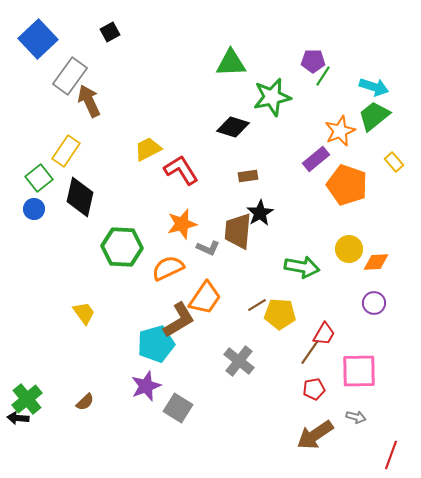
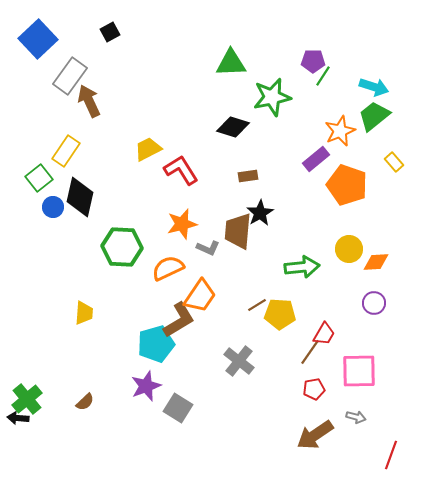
blue circle at (34, 209): moved 19 px right, 2 px up
green arrow at (302, 267): rotated 16 degrees counterclockwise
orange trapezoid at (205, 298): moved 5 px left, 2 px up
yellow trapezoid at (84, 313): rotated 40 degrees clockwise
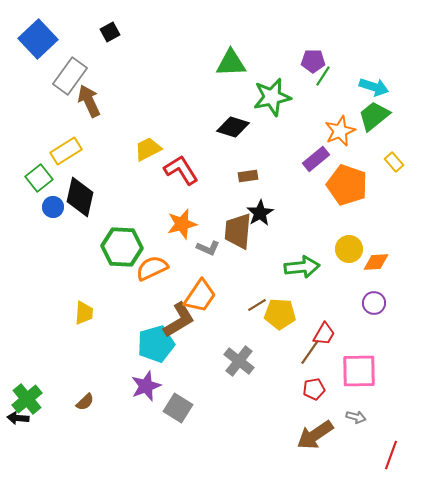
yellow rectangle at (66, 151): rotated 24 degrees clockwise
orange semicircle at (168, 268): moved 16 px left
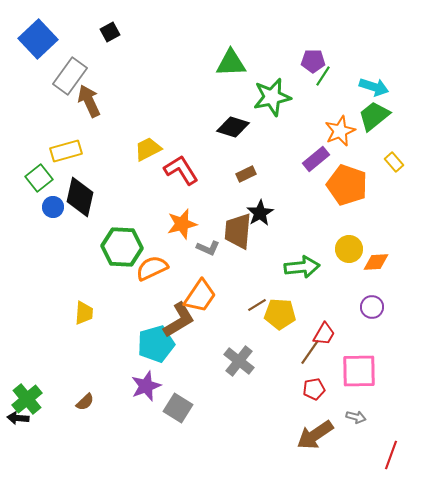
yellow rectangle at (66, 151): rotated 16 degrees clockwise
brown rectangle at (248, 176): moved 2 px left, 2 px up; rotated 18 degrees counterclockwise
purple circle at (374, 303): moved 2 px left, 4 px down
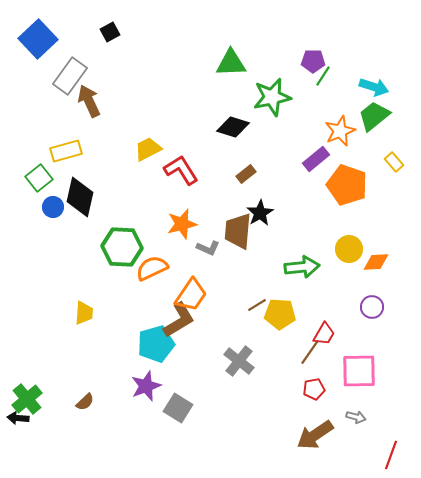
brown rectangle at (246, 174): rotated 12 degrees counterclockwise
orange trapezoid at (200, 296): moved 9 px left, 1 px up
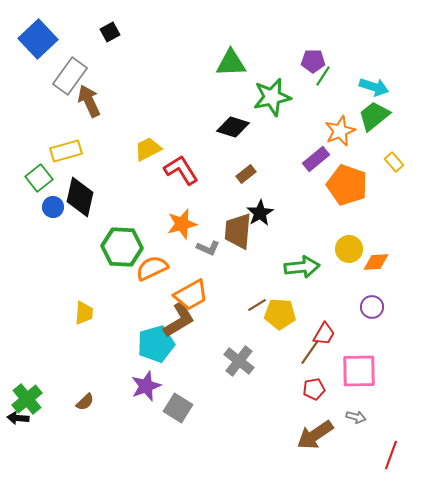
orange trapezoid at (191, 295): rotated 27 degrees clockwise
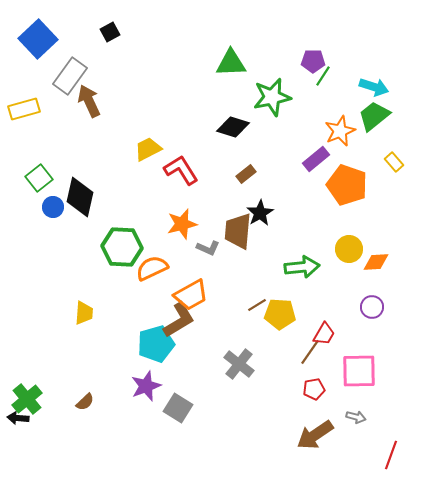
yellow rectangle at (66, 151): moved 42 px left, 42 px up
gray cross at (239, 361): moved 3 px down
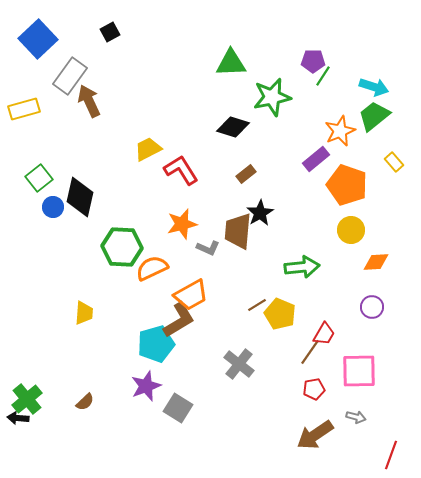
yellow circle at (349, 249): moved 2 px right, 19 px up
yellow pentagon at (280, 314): rotated 20 degrees clockwise
